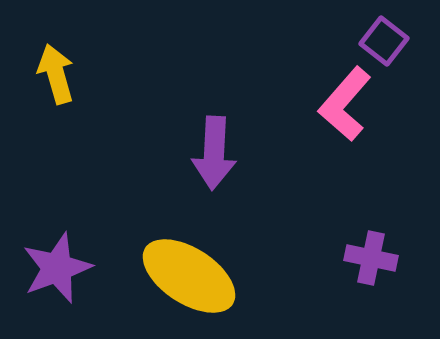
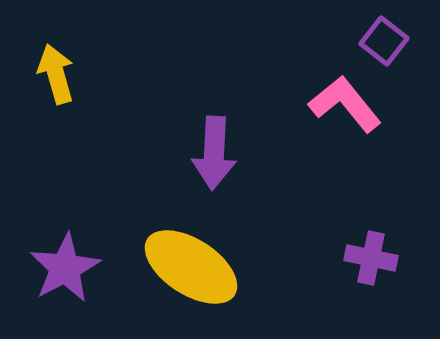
pink L-shape: rotated 100 degrees clockwise
purple star: moved 8 px right; rotated 8 degrees counterclockwise
yellow ellipse: moved 2 px right, 9 px up
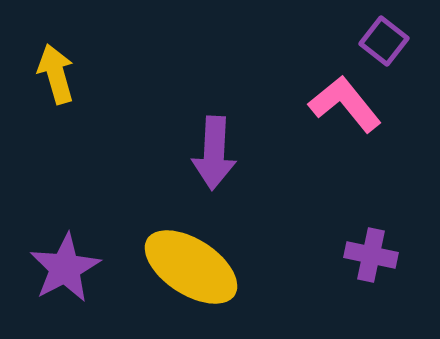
purple cross: moved 3 px up
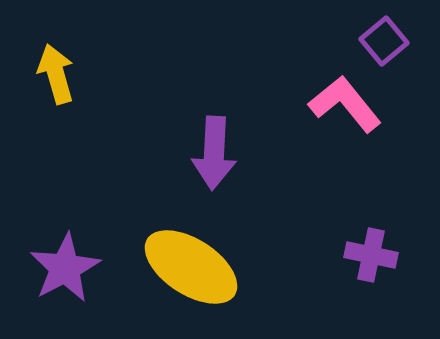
purple square: rotated 12 degrees clockwise
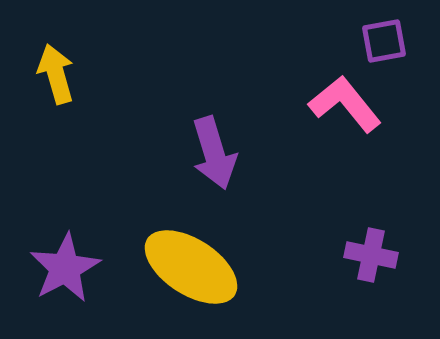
purple square: rotated 30 degrees clockwise
purple arrow: rotated 20 degrees counterclockwise
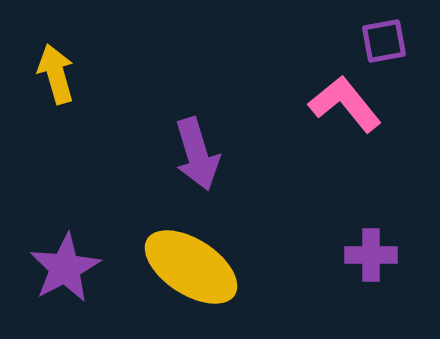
purple arrow: moved 17 px left, 1 px down
purple cross: rotated 12 degrees counterclockwise
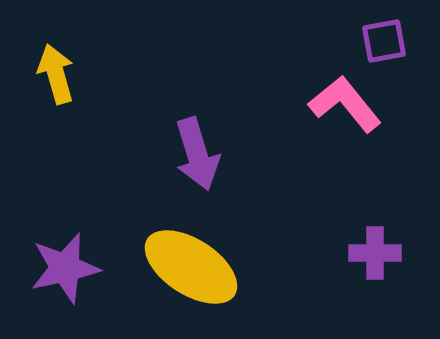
purple cross: moved 4 px right, 2 px up
purple star: rotated 16 degrees clockwise
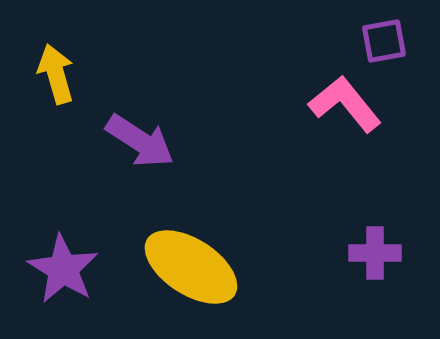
purple arrow: moved 57 px left, 13 px up; rotated 40 degrees counterclockwise
purple star: moved 2 px left, 1 px down; rotated 28 degrees counterclockwise
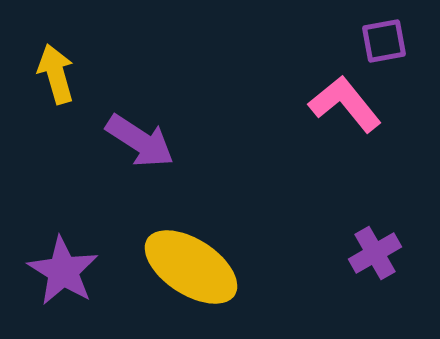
purple cross: rotated 30 degrees counterclockwise
purple star: moved 2 px down
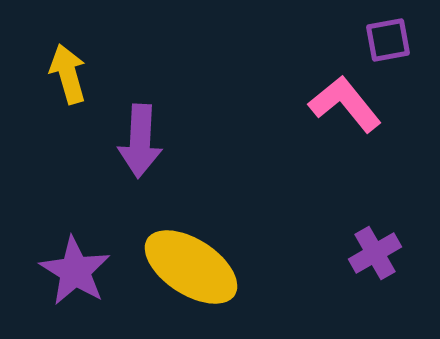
purple square: moved 4 px right, 1 px up
yellow arrow: moved 12 px right
purple arrow: rotated 60 degrees clockwise
purple star: moved 12 px right
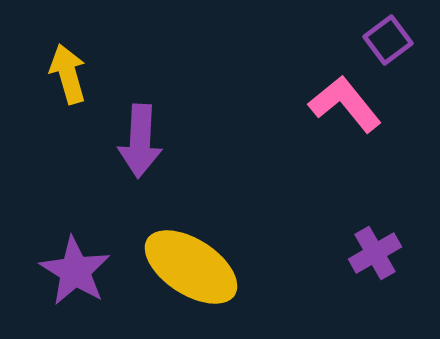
purple square: rotated 27 degrees counterclockwise
